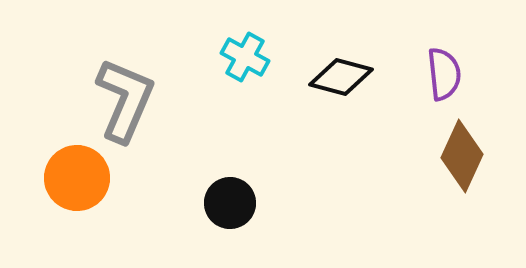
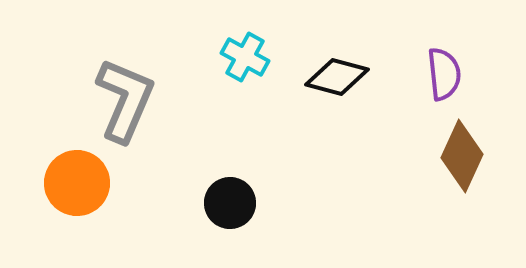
black diamond: moved 4 px left
orange circle: moved 5 px down
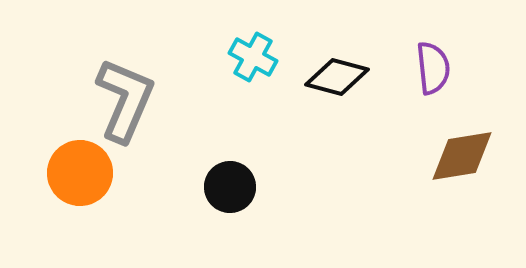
cyan cross: moved 8 px right
purple semicircle: moved 11 px left, 6 px up
brown diamond: rotated 56 degrees clockwise
orange circle: moved 3 px right, 10 px up
black circle: moved 16 px up
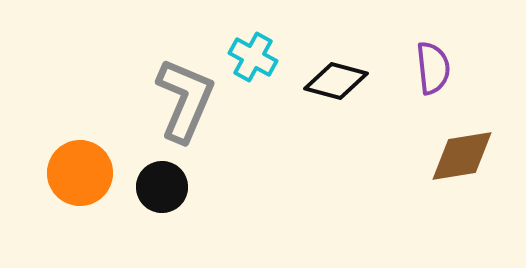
black diamond: moved 1 px left, 4 px down
gray L-shape: moved 60 px right
black circle: moved 68 px left
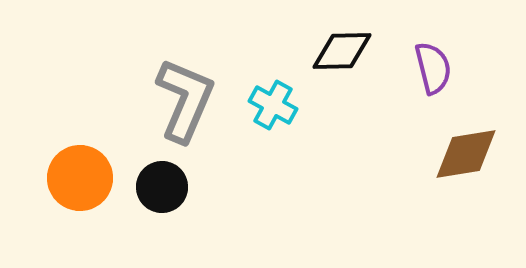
cyan cross: moved 20 px right, 48 px down
purple semicircle: rotated 8 degrees counterclockwise
black diamond: moved 6 px right, 30 px up; rotated 16 degrees counterclockwise
brown diamond: moved 4 px right, 2 px up
orange circle: moved 5 px down
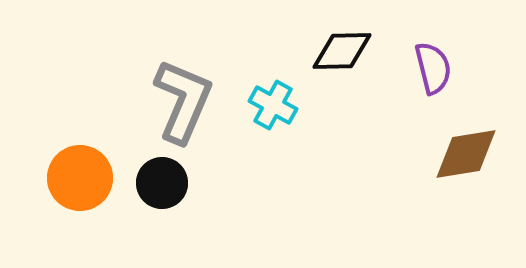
gray L-shape: moved 2 px left, 1 px down
black circle: moved 4 px up
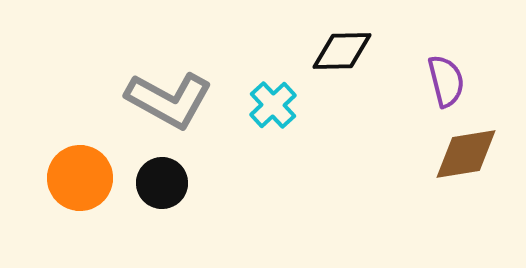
purple semicircle: moved 13 px right, 13 px down
gray L-shape: moved 14 px left, 1 px up; rotated 96 degrees clockwise
cyan cross: rotated 18 degrees clockwise
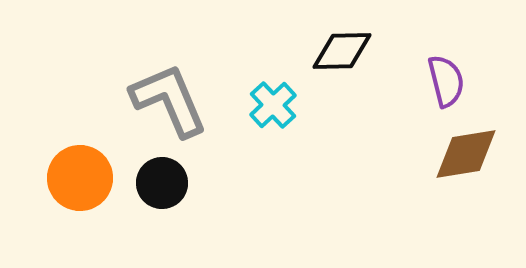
gray L-shape: rotated 142 degrees counterclockwise
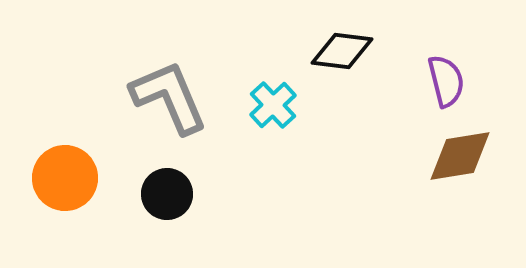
black diamond: rotated 8 degrees clockwise
gray L-shape: moved 3 px up
brown diamond: moved 6 px left, 2 px down
orange circle: moved 15 px left
black circle: moved 5 px right, 11 px down
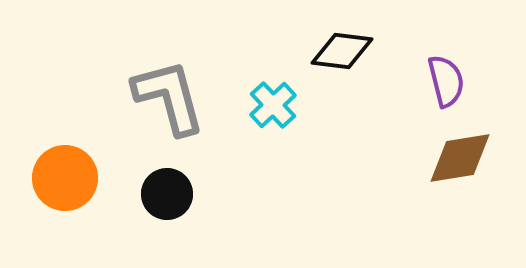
gray L-shape: rotated 8 degrees clockwise
brown diamond: moved 2 px down
